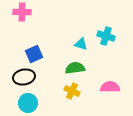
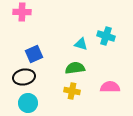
yellow cross: rotated 14 degrees counterclockwise
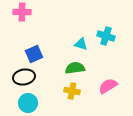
pink semicircle: moved 2 px left, 1 px up; rotated 30 degrees counterclockwise
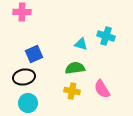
pink semicircle: moved 6 px left, 3 px down; rotated 90 degrees counterclockwise
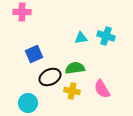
cyan triangle: moved 6 px up; rotated 24 degrees counterclockwise
black ellipse: moved 26 px right; rotated 15 degrees counterclockwise
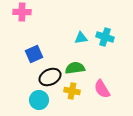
cyan cross: moved 1 px left, 1 px down
cyan circle: moved 11 px right, 3 px up
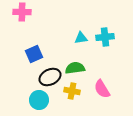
cyan cross: rotated 24 degrees counterclockwise
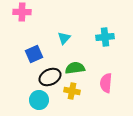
cyan triangle: moved 17 px left; rotated 40 degrees counterclockwise
pink semicircle: moved 4 px right, 6 px up; rotated 36 degrees clockwise
